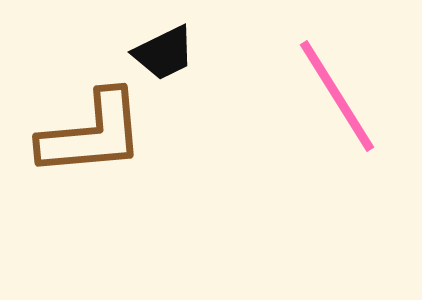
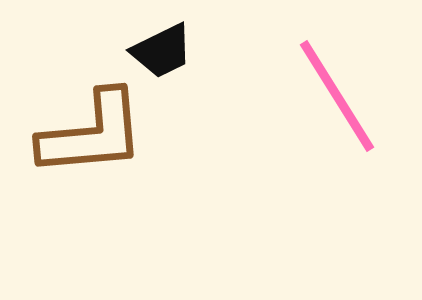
black trapezoid: moved 2 px left, 2 px up
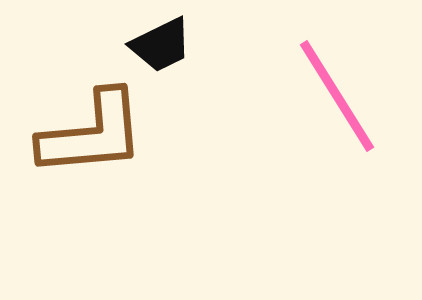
black trapezoid: moved 1 px left, 6 px up
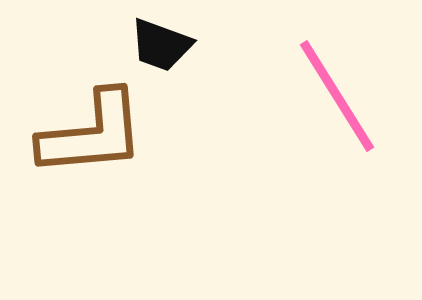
black trapezoid: rotated 46 degrees clockwise
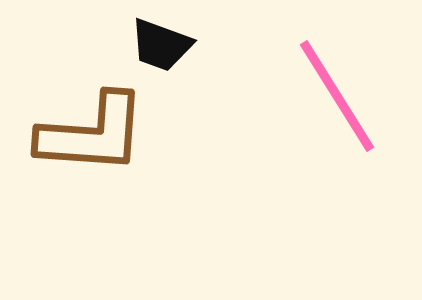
brown L-shape: rotated 9 degrees clockwise
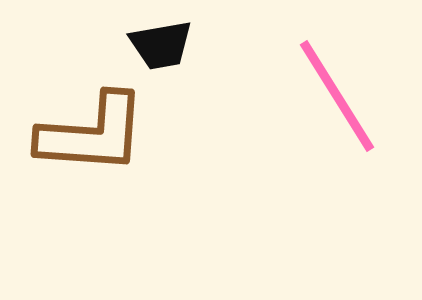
black trapezoid: rotated 30 degrees counterclockwise
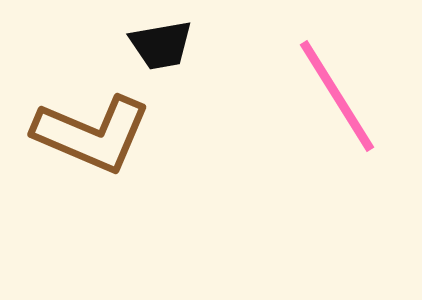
brown L-shape: rotated 19 degrees clockwise
